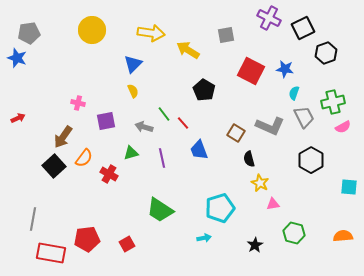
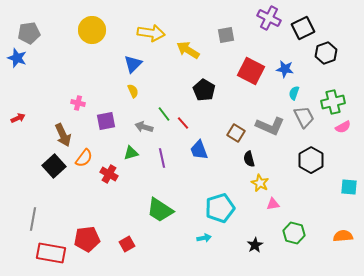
brown arrow at (63, 137): moved 2 px up; rotated 60 degrees counterclockwise
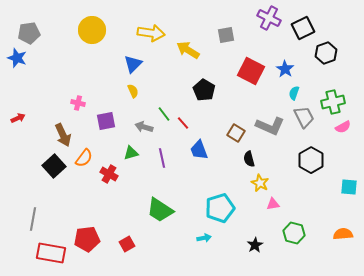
blue star at (285, 69): rotated 24 degrees clockwise
orange semicircle at (343, 236): moved 2 px up
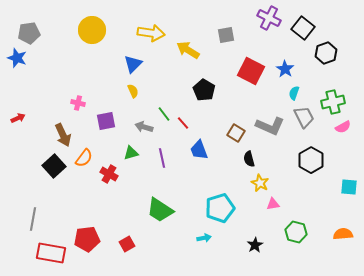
black square at (303, 28): rotated 25 degrees counterclockwise
green hexagon at (294, 233): moved 2 px right, 1 px up
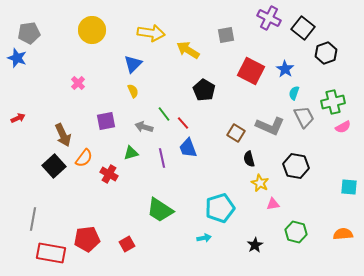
pink cross at (78, 103): moved 20 px up; rotated 32 degrees clockwise
blue trapezoid at (199, 150): moved 11 px left, 2 px up
black hexagon at (311, 160): moved 15 px left, 6 px down; rotated 20 degrees counterclockwise
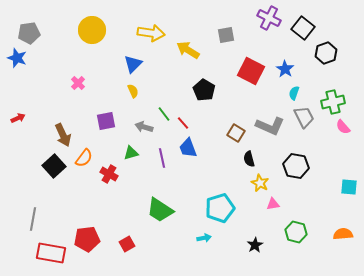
pink semicircle at (343, 127): rotated 77 degrees clockwise
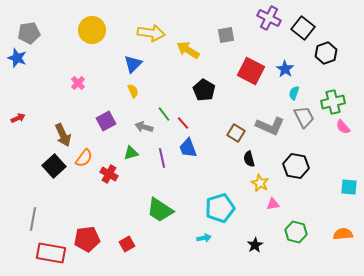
purple square at (106, 121): rotated 18 degrees counterclockwise
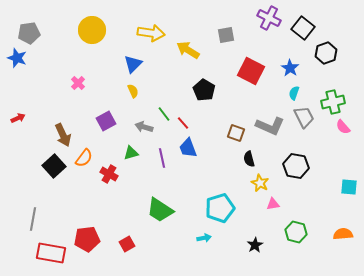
blue star at (285, 69): moved 5 px right, 1 px up
brown square at (236, 133): rotated 12 degrees counterclockwise
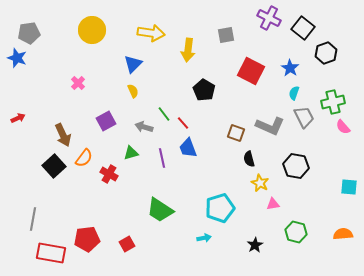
yellow arrow at (188, 50): rotated 115 degrees counterclockwise
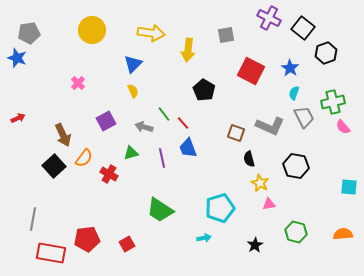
pink triangle at (273, 204): moved 4 px left
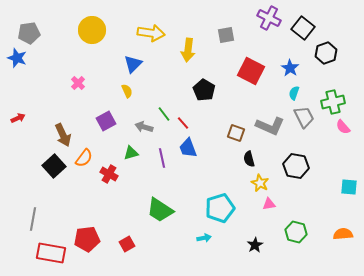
yellow semicircle at (133, 91): moved 6 px left
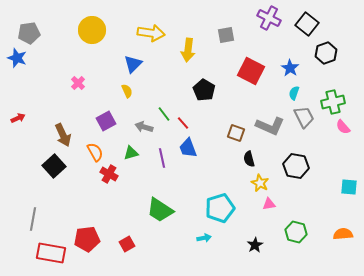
black square at (303, 28): moved 4 px right, 4 px up
orange semicircle at (84, 158): moved 11 px right, 6 px up; rotated 66 degrees counterclockwise
